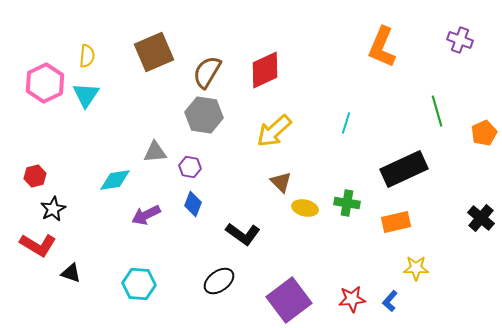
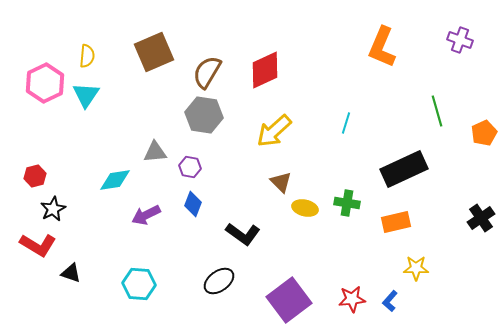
black cross: rotated 16 degrees clockwise
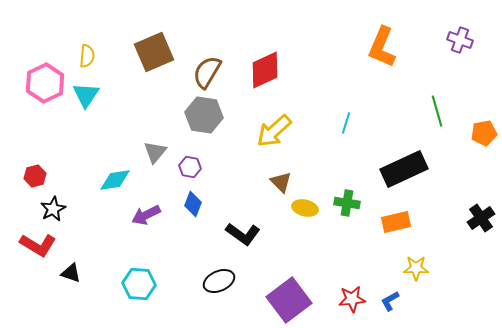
orange pentagon: rotated 15 degrees clockwise
gray triangle: rotated 45 degrees counterclockwise
black ellipse: rotated 12 degrees clockwise
blue L-shape: rotated 20 degrees clockwise
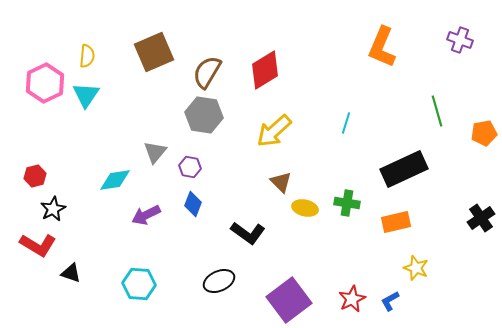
red diamond: rotated 6 degrees counterclockwise
black L-shape: moved 5 px right, 1 px up
yellow star: rotated 20 degrees clockwise
red star: rotated 20 degrees counterclockwise
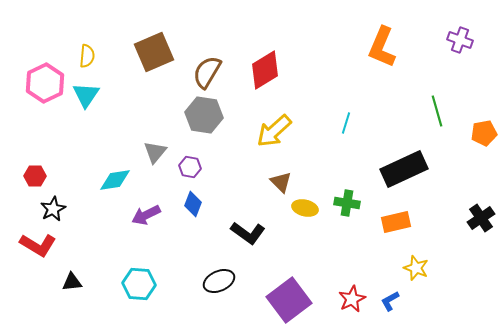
red hexagon: rotated 15 degrees clockwise
black triangle: moved 1 px right, 9 px down; rotated 25 degrees counterclockwise
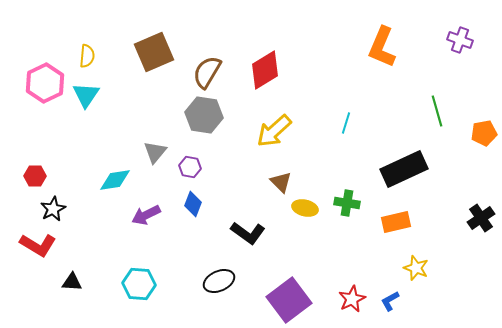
black triangle: rotated 10 degrees clockwise
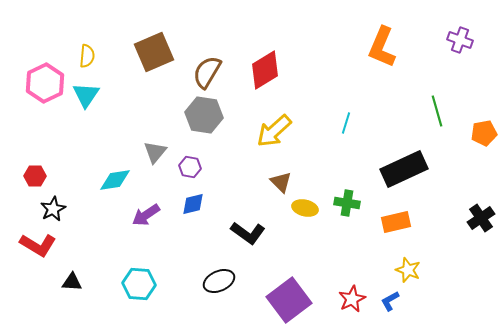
blue diamond: rotated 55 degrees clockwise
purple arrow: rotated 8 degrees counterclockwise
yellow star: moved 8 px left, 2 px down
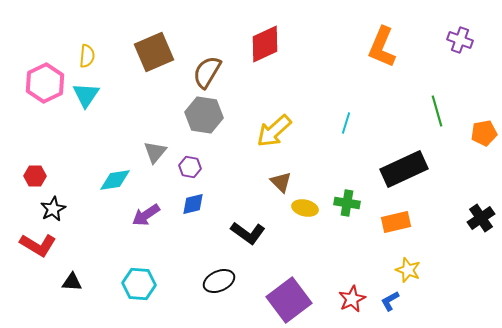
red diamond: moved 26 px up; rotated 6 degrees clockwise
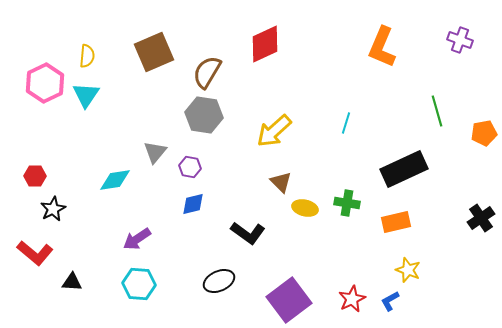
purple arrow: moved 9 px left, 24 px down
red L-shape: moved 3 px left, 8 px down; rotated 9 degrees clockwise
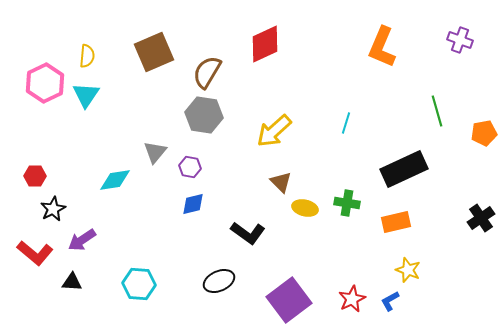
purple arrow: moved 55 px left, 1 px down
